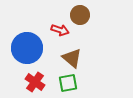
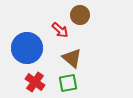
red arrow: rotated 24 degrees clockwise
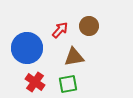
brown circle: moved 9 px right, 11 px down
red arrow: rotated 90 degrees counterclockwise
brown triangle: moved 2 px right, 1 px up; rotated 50 degrees counterclockwise
green square: moved 1 px down
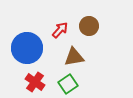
green square: rotated 24 degrees counterclockwise
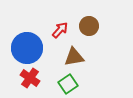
red cross: moved 5 px left, 4 px up
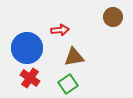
brown circle: moved 24 px right, 9 px up
red arrow: rotated 42 degrees clockwise
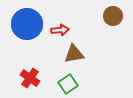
brown circle: moved 1 px up
blue circle: moved 24 px up
brown triangle: moved 3 px up
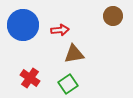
blue circle: moved 4 px left, 1 px down
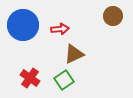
red arrow: moved 1 px up
brown triangle: rotated 15 degrees counterclockwise
green square: moved 4 px left, 4 px up
